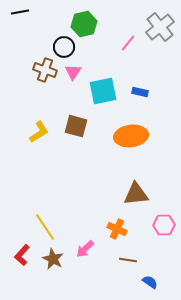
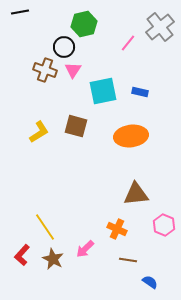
pink triangle: moved 2 px up
pink hexagon: rotated 25 degrees clockwise
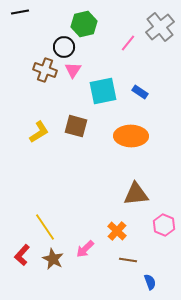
blue rectangle: rotated 21 degrees clockwise
orange ellipse: rotated 8 degrees clockwise
orange cross: moved 2 px down; rotated 18 degrees clockwise
blue semicircle: rotated 35 degrees clockwise
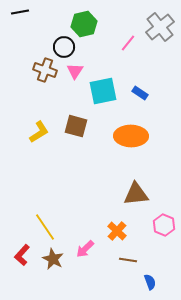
pink triangle: moved 2 px right, 1 px down
blue rectangle: moved 1 px down
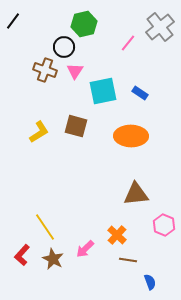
black line: moved 7 px left, 9 px down; rotated 42 degrees counterclockwise
orange cross: moved 4 px down
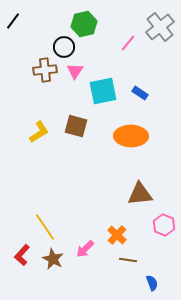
brown cross: rotated 25 degrees counterclockwise
brown triangle: moved 4 px right
blue semicircle: moved 2 px right, 1 px down
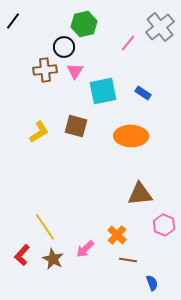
blue rectangle: moved 3 px right
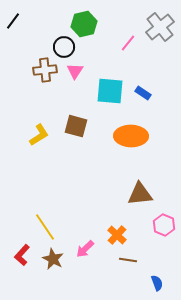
cyan square: moved 7 px right; rotated 16 degrees clockwise
yellow L-shape: moved 3 px down
blue semicircle: moved 5 px right
